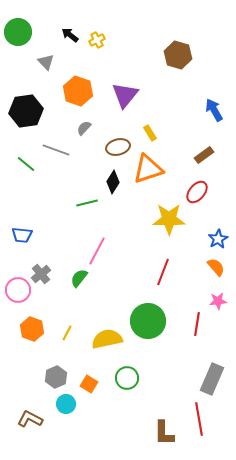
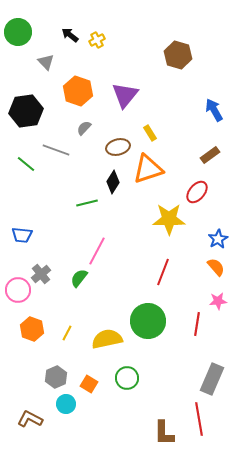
brown rectangle at (204, 155): moved 6 px right
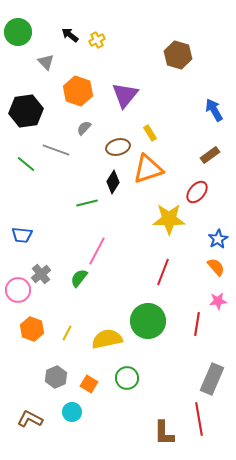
cyan circle at (66, 404): moved 6 px right, 8 px down
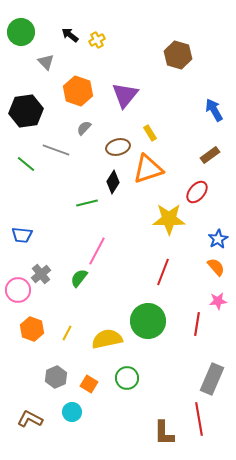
green circle at (18, 32): moved 3 px right
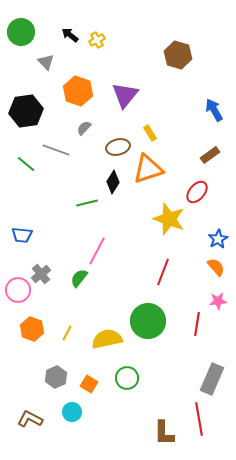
yellow star at (169, 219): rotated 20 degrees clockwise
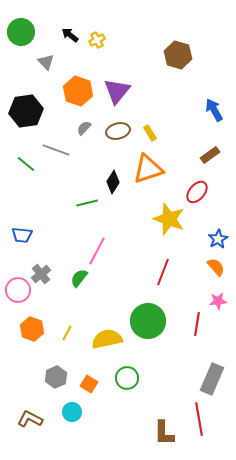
purple triangle at (125, 95): moved 8 px left, 4 px up
brown ellipse at (118, 147): moved 16 px up
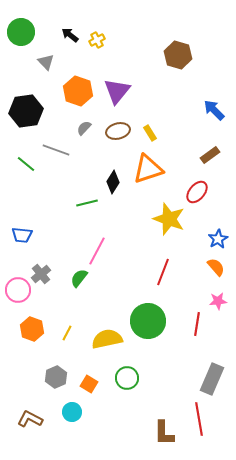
blue arrow at (214, 110): rotated 15 degrees counterclockwise
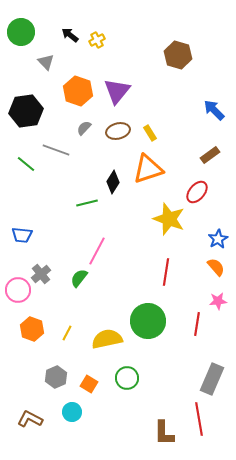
red line at (163, 272): moved 3 px right; rotated 12 degrees counterclockwise
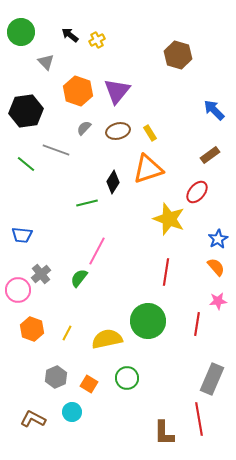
brown L-shape at (30, 419): moved 3 px right
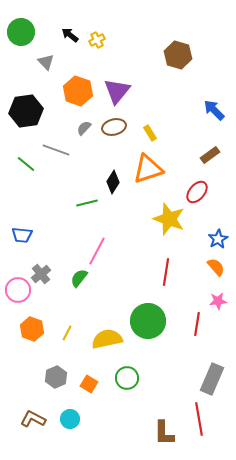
brown ellipse at (118, 131): moved 4 px left, 4 px up
cyan circle at (72, 412): moved 2 px left, 7 px down
